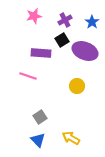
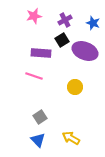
blue star: moved 1 px right, 1 px down; rotated 16 degrees counterclockwise
pink line: moved 6 px right
yellow circle: moved 2 px left, 1 px down
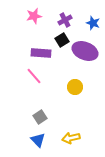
pink line: rotated 30 degrees clockwise
yellow arrow: rotated 42 degrees counterclockwise
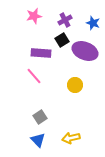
yellow circle: moved 2 px up
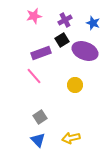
purple rectangle: rotated 24 degrees counterclockwise
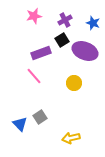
yellow circle: moved 1 px left, 2 px up
blue triangle: moved 18 px left, 16 px up
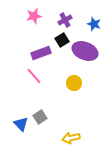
blue star: moved 1 px right, 1 px down
blue triangle: moved 1 px right
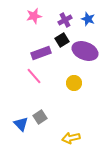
blue star: moved 6 px left, 5 px up
